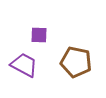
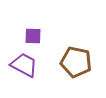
purple square: moved 6 px left, 1 px down
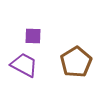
brown pentagon: rotated 28 degrees clockwise
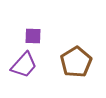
purple trapezoid: rotated 104 degrees clockwise
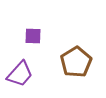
purple trapezoid: moved 4 px left, 9 px down
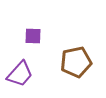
brown pentagon: rotated 20 degrees clockwise
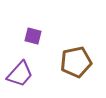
purple square: rotated 12 degrees clockwise
